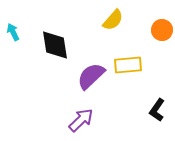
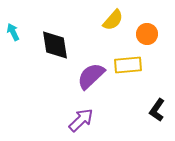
orange circle: moved 15 px left, 4 px down
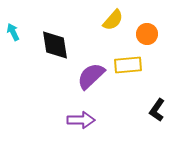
purple arrow: rotated 44 degrees clockwise
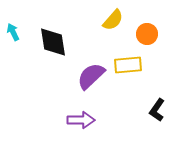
black diamond: moved 2 px left, 3 px up
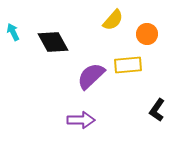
black diamond: rotated 20 degrees counterclockwise
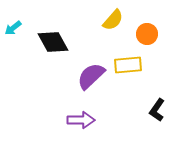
cyan arrow: moved 4 px up; rotated 102 degrees counterclockwise
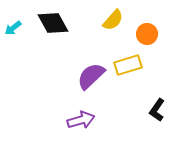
black diamond: moved 19 px up
yellow rectangle: rotated 12 degrees counterclockwise
purple arrow: rotated 16 degrees counterclockwise
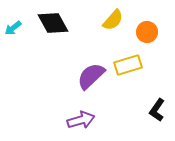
orange circle: moved 2 px up
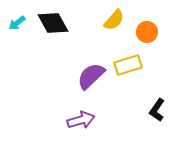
yellow semicircle: moved 1 px right
cyan arrow: moved 4 px right, 5 px up
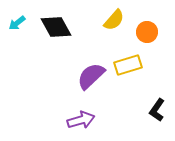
black diamond: moved 3 px right, 4 px down
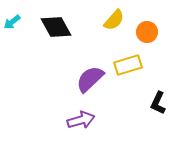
cyan arrow: moved 5 px left, 1 px up
purple semicircle: moved 1 px left, 3 px down
black L-shape: moved 1 px right, 7 px up; rotated 10 degrees counterclockwise
